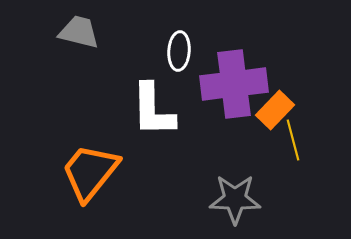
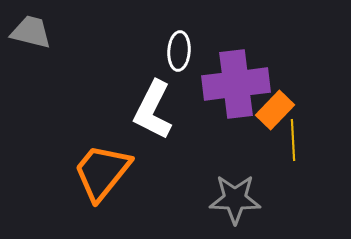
gray trapezoid: moved 48 px left
purple cross: moved 2 px right
white L-shape: rotated 28 degrees clockwise
yellow line: rotated 12 degrees clockwise
orange trapezoid: moved 12 px right
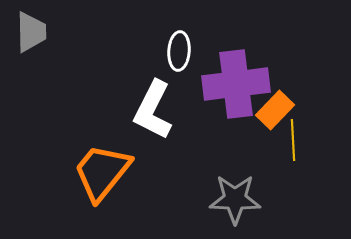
gray trapezoid: rotated 75 degrees clockwise
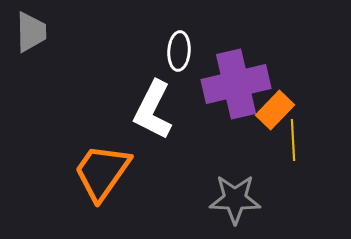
purple cross: rotated 6 degrees counterclockwise
orange trapezoid: rotated 4 degrees counterclockwise
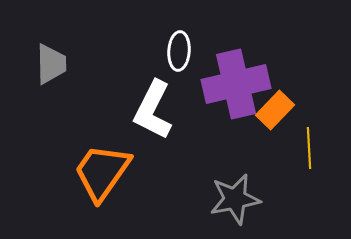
gray trapezoid: moved 20 px right, 32 px down
yellow line: moved 16 px right, 8 px down
gray star: rotated 12 degrees counterclockwise
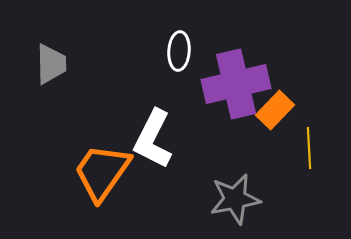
white L-shape: moved 29 px down
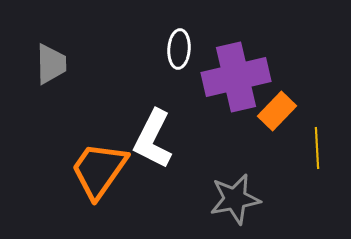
white ellipse: moved 2 px up
purple cross: moved 7 px up
orange rectangle: moved 2 px right, 1 px down
yellow line: moved 8 px right
orange trapezoid: moved 3 px left, 2 px up
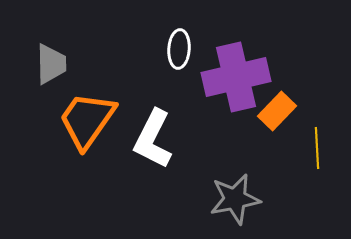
orange trapezoid: moved 12 px left, 50 px up
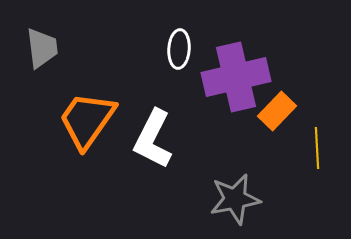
gray trapezoid: moved 9 px left, 16 px up; rotated 6 degrees counterclockwise
